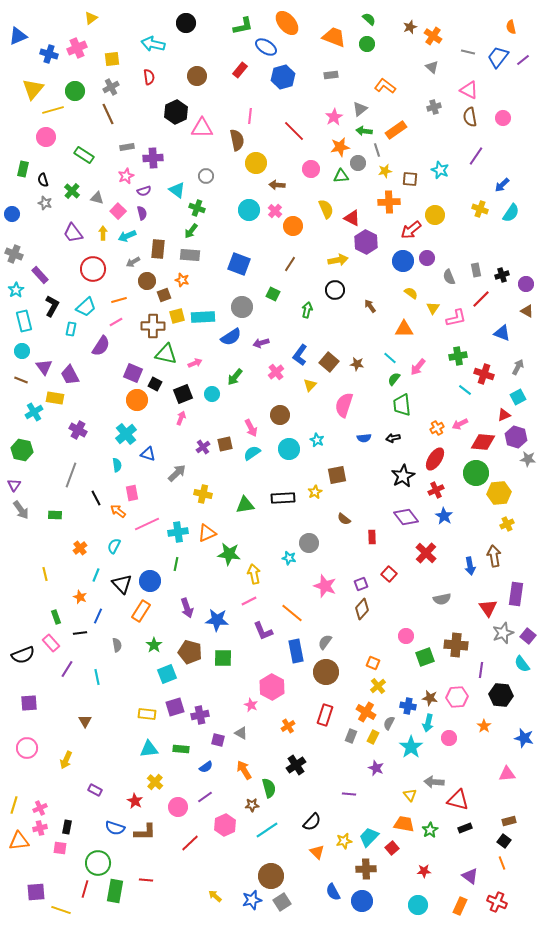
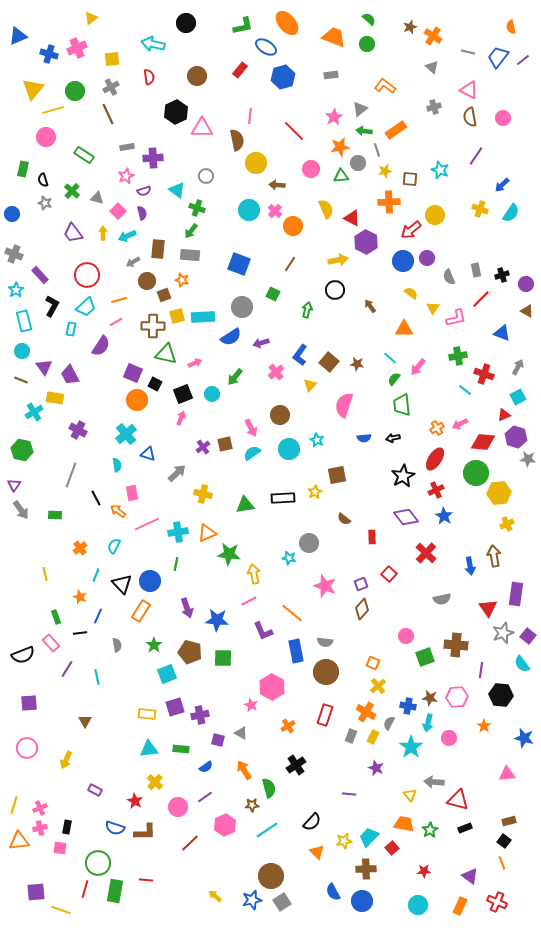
red circle at (93, 269): moved 6 px left, 6 px down
gray semicircle at (325, 642): rotated 119 degrees counterclockwise
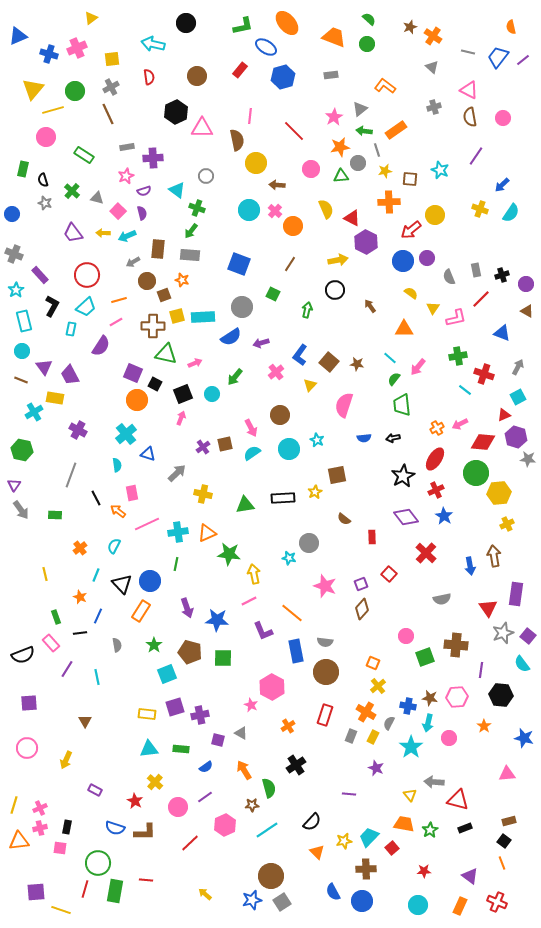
yellow arrow at (103, 233): rotated 88 degrees counterclockwise
yellow arrow at (215, 896): moved 10 px left, 2 px up
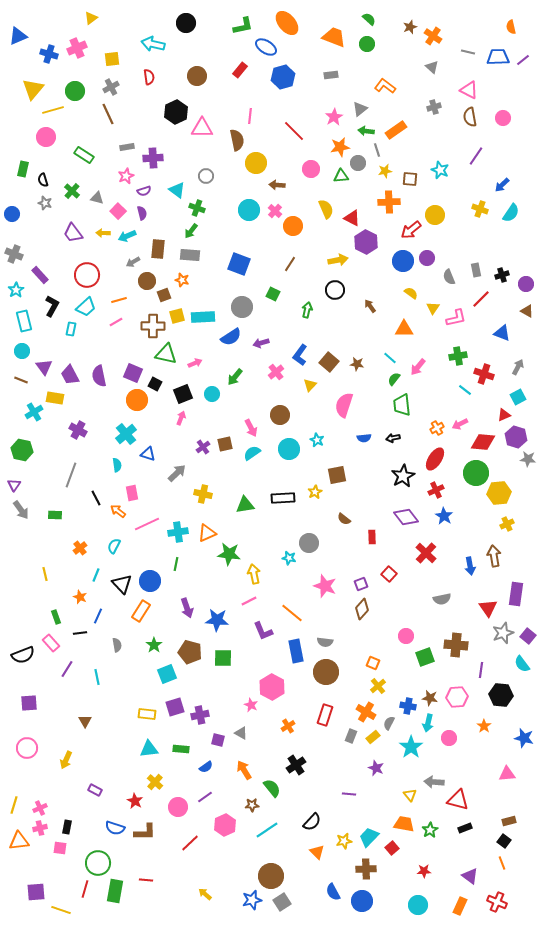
blue trapezoid at (498, 57): rotated 50 degrees clockwise
green arrow at (364, 131): moved 2 px right
purple semicircle at (101, 346): moved 2 px left, 30 px down; rotated 135 degrees clockwise
yellow rectangle at (373, 737): rotated 24 degrees clockwise
green semicircle at (269, 788): moved 3 px right; rotated 24 degrees counterclockwise
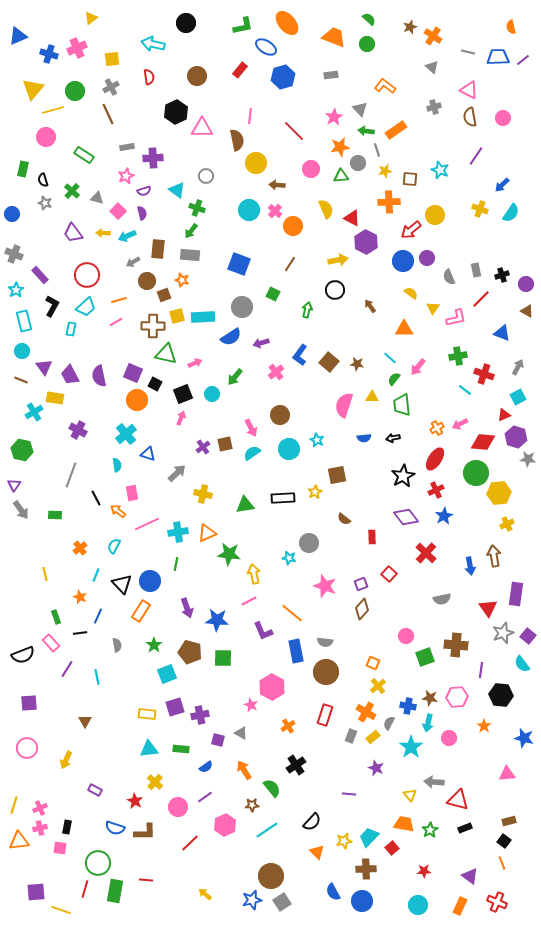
gray triangle at (360, 109): rotated 35 degrees counterclockwise
yellow triangle at (310, 385): moved 62 px right, 12 px down; rotated 48 degrees clockwise
blue star at (444, 516): rotated 12 degrees clockwise
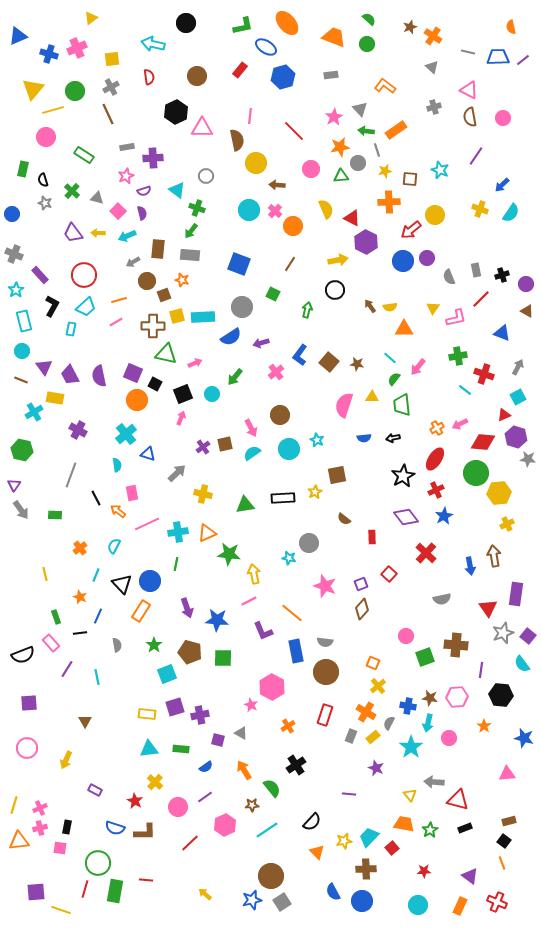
yellow arrow at (103, 233): moved 5 px left
red circle at (87, 275): moved 3 px left
yellow semicircle at (411, 293): moved 21 px left, 14 px down; rotated 136 degrees clockwise
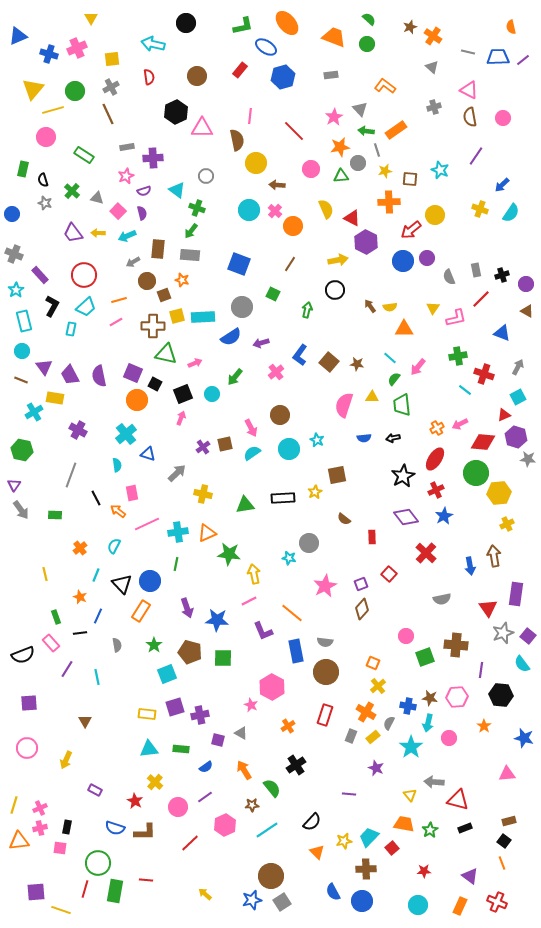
yellow triangle at (91, 18): rotated 24 degrees counterclockwise
pink star at (325, 586): rotated 25 degrees clockwise
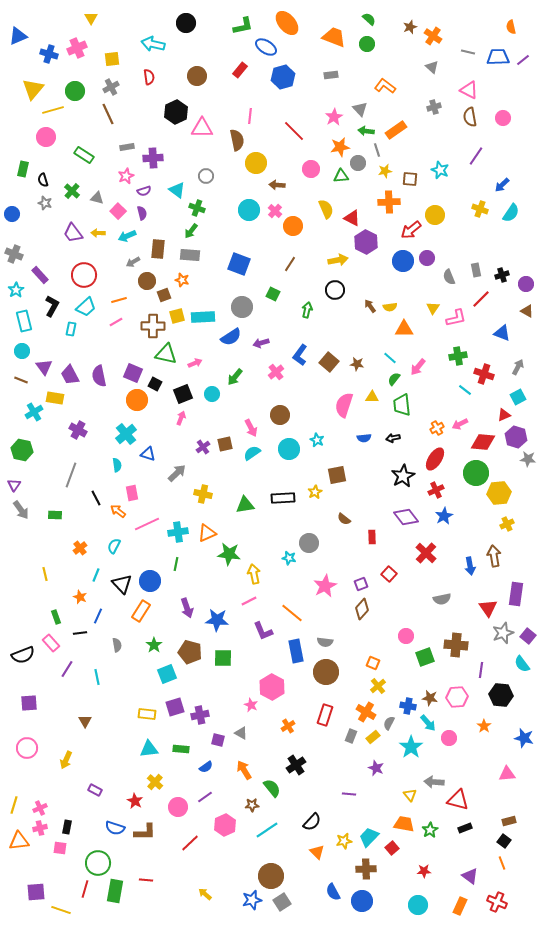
cyan arrow at (428, 723): rotated 54 degrees counterclockwise
